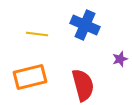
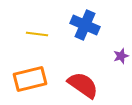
purple star: moved 1 px right, 3 px up
orange rectangle: moved 2 px down
red semicircle: rotated 40 degrees counterclockwise
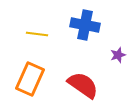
blue cross: rotated 12 degrees counterclockwise
purple star: moved 3 px left, 1 px up
orange rectangle: rotated 52 degrees counterclockwise
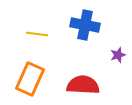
red semicircle: rotated 32 degrees counterclockwise
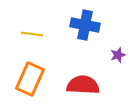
yellow line: moved 5 px left
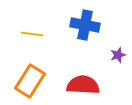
orange rectangle: moved 2 px down; rotated 8 degrees clockwise
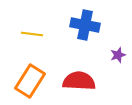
red semicircle: moved 4 px left, 4 px up
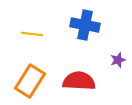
purple star: moved 5 px down
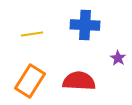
blue cross: rotated 8 degrees counterclockwise
yellow line: rotated 15 degrees counterclockwise
purple star: moved 2 px up; rotated 21 degrees counterclockwise
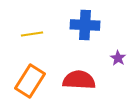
red semicircle: moved 1 px up
